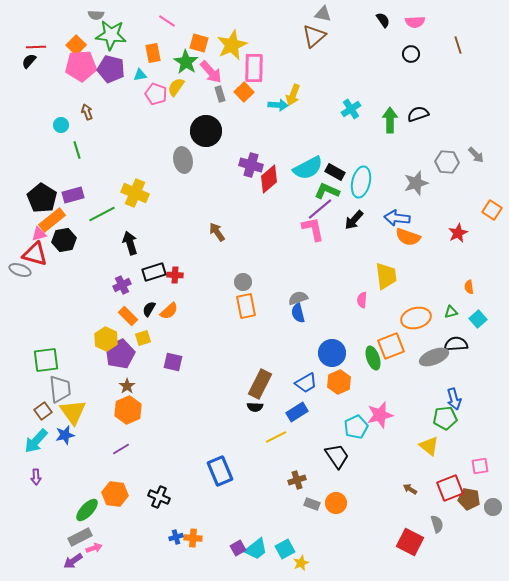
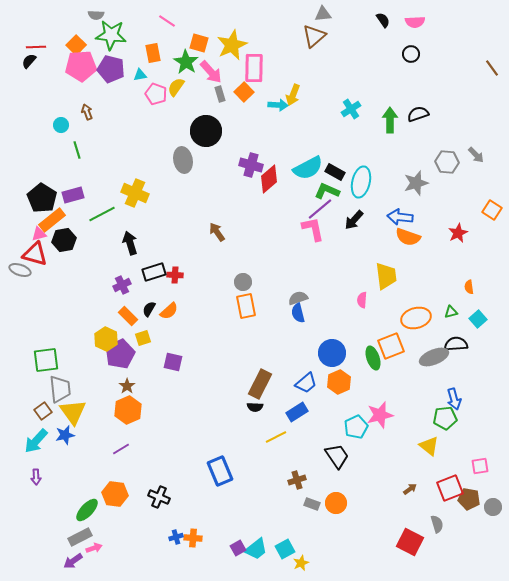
gray triangle at (323, 14): rotated 18 degrees counterclockwise
brown line at (458, 45): moved 34 px right, 23 px down; rotated 18 degrees counterclockwise
blue arrow at (397, 218): moved 3 px right, 1 px up
blue trapezoid at (306, 383): rotated 10 degrees counterclockwise
brown arrow at (410, 489): rotated 112 degrees clockwise
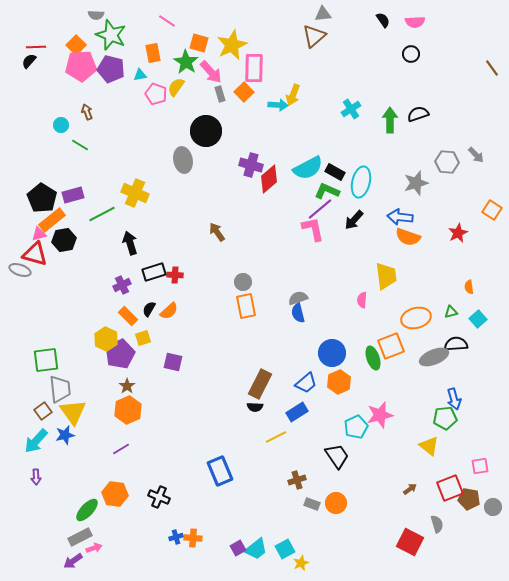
green star at (111, 35): rotated 16 degrees clockwise
green line at (77, 150): moved 3 px right, 5 px up; rotated 42 degrees counterclockwise
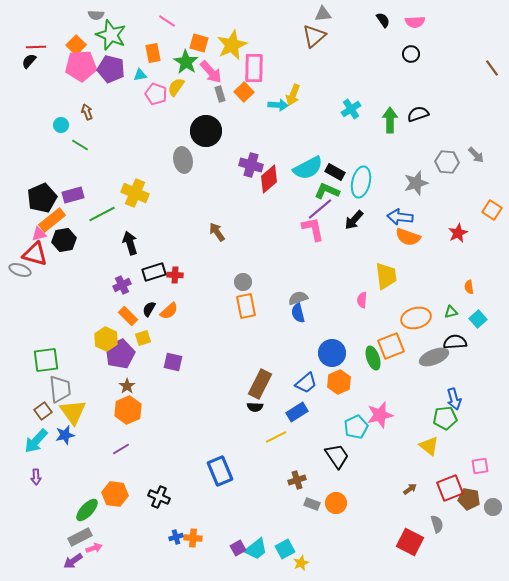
black pentagon at (42, 198): rotated 16 degrees clockwise
black semicircle at (456, 344): moved 1 px left, 2 px up
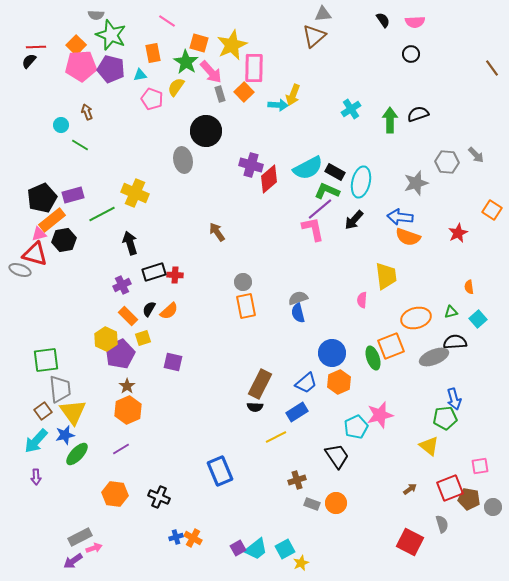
pink pentagon at (156, 94): moved 4 px left, 5 px down
green ellipse at (87, 510): moved 10 px left, 56 px up
gray semicircle at (437, 524): moved 5 px right
orange cross at (193, 538): rotated 24 degrees clockwise
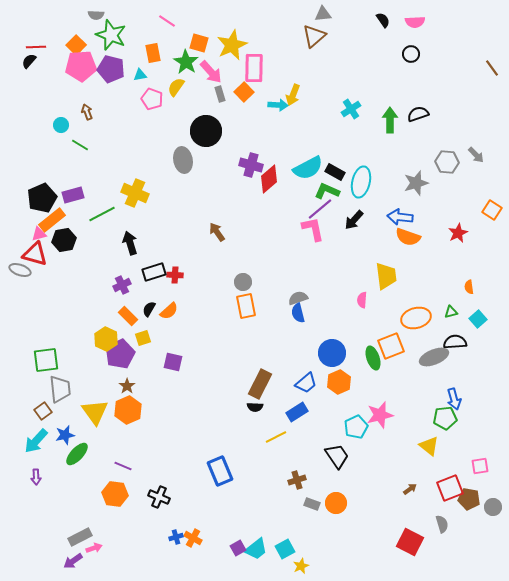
yellow triangle at (73, 412): moved 22 px right
purple line at (121, 449): moved 2 px right, 17 px down; rotated 54 degrees clockwise
yellow star at (301, 563): moved 3 px down
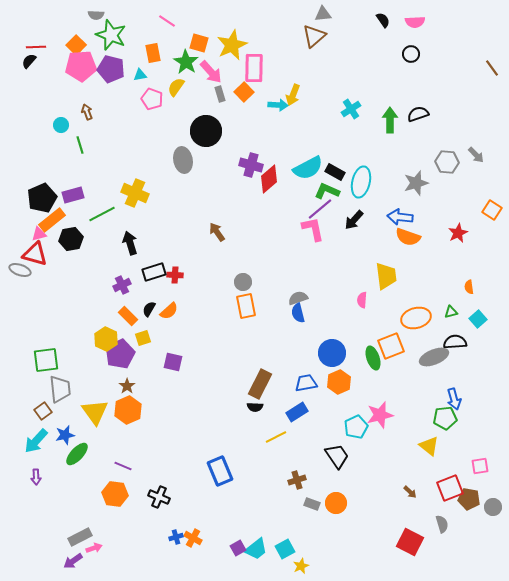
green line at (80, 145): rotated 42 degrees clockwise
black hexagon at (64, 240): moved 7 px right, 1 px up
blue trapezoid at (306, 383): rotated 150 degrees counterclockwise
brown arrow at (410, 489): moved 3 px down; rotated 80 degrees clockwise
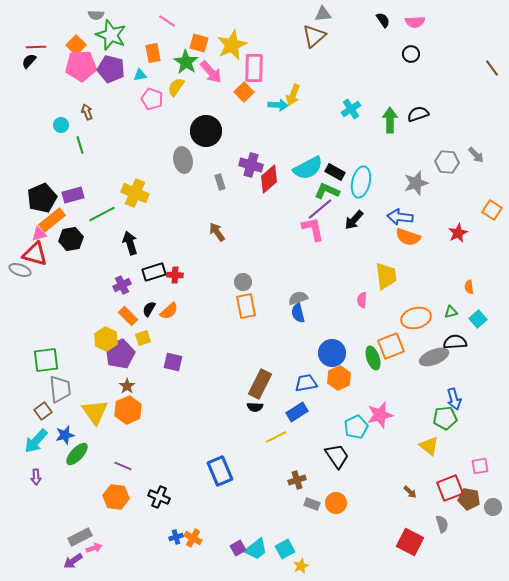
gray rectangle at (220, 94): moved 88 px down
orange hexagon at (339, 382): moved 4 px up
orange hexagon at (115, 494): moved 1 px right, 3 px down
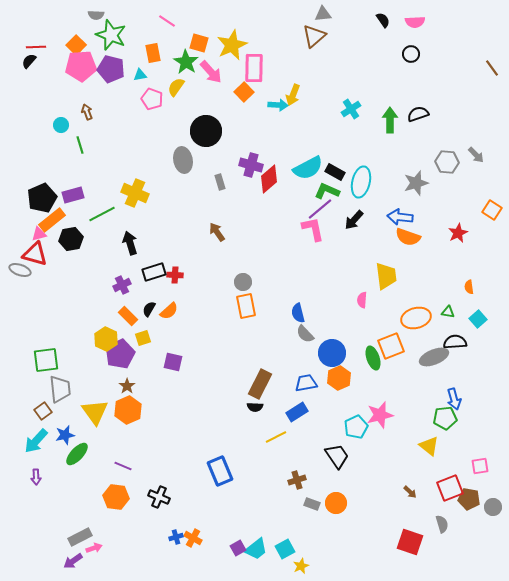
gray semicircle at (298, 298): moved 7 px right, 36 px down; rotated 114 degrees counterclockwise
green triangle at (451, 312): moved 3 px left; rotated 24 degrees clockwise
red square at (410, 542): rotated 8 degrees counterclockwise
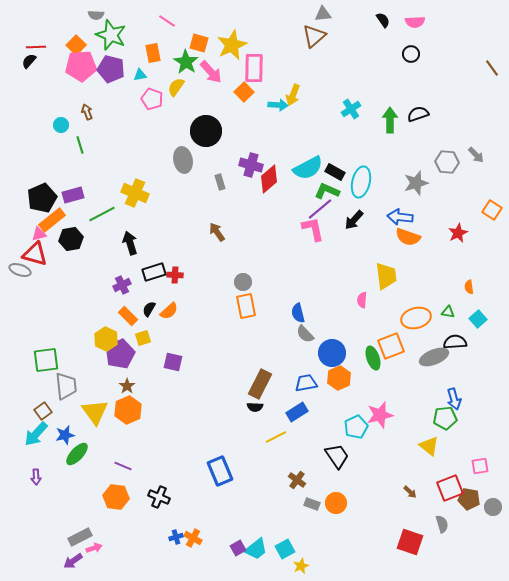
gray trapezoid at (60, 389): moved 6 px right, 3 px up
cyan arrow at (36, 441): moved 7 px up
brown cross at (297, 480): rotated 36 degrees counterclockwise
